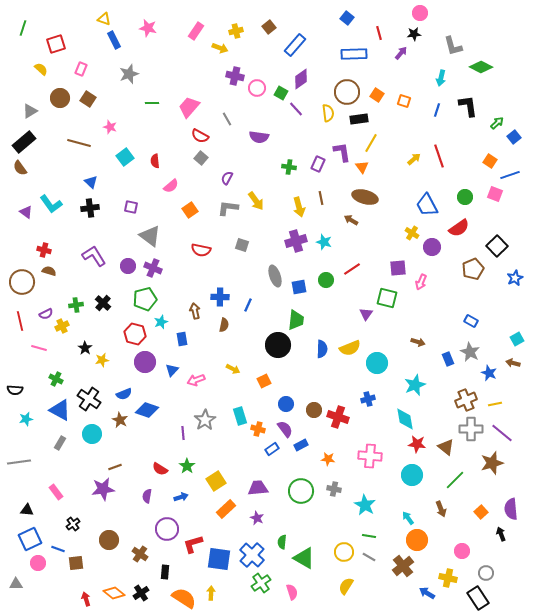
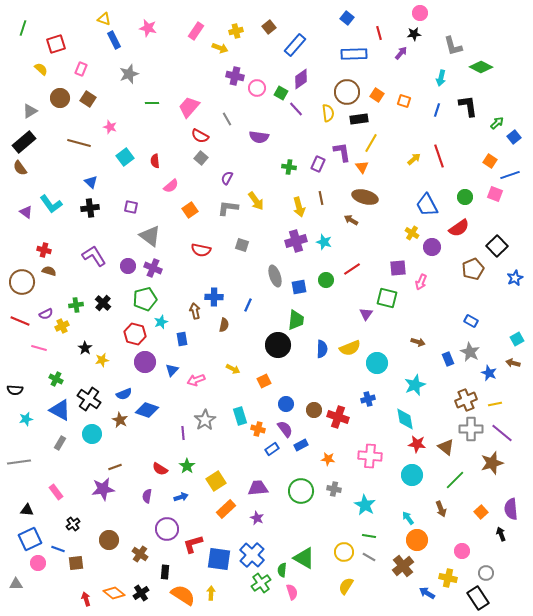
blue cross at (220, 297): moved 6 px left
red line at (20, 321): rotated 54 degrees counterclockwise
green semicircle at (282, 542): moved 28 px down
orange semicircle at (184, 598): moved 1 px left, 3 px up
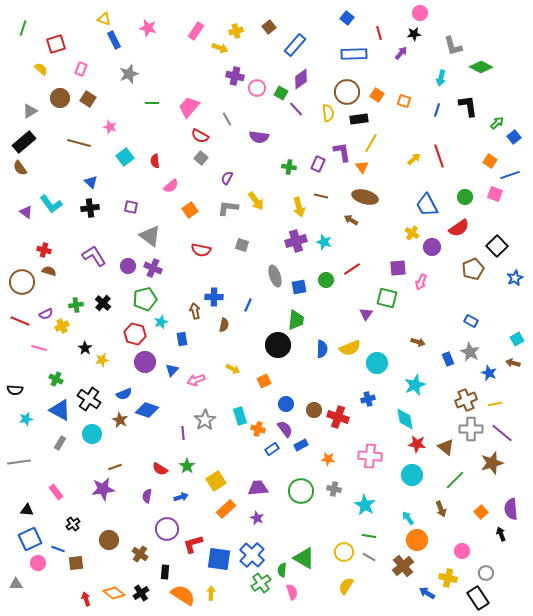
brown line at (321, 198): moved 2 px up; rotated 64 degrees counterclockwise
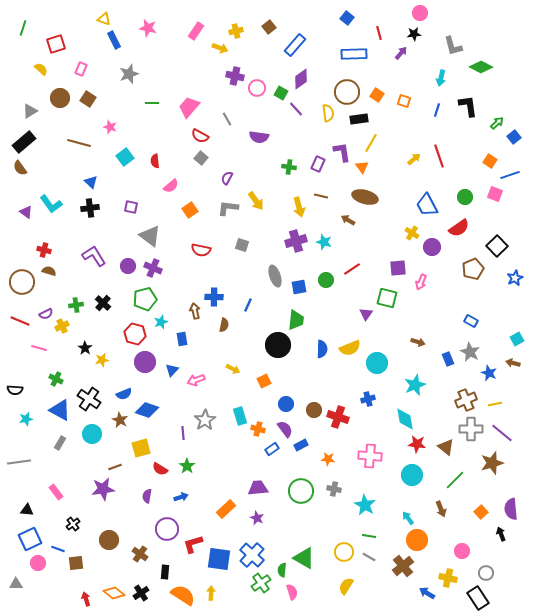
brown arrow at (351, 220): moved 3 px left
yellow square at (216, 481): moved 75 px left, 33 px up; rotated 18 degrees clockwise
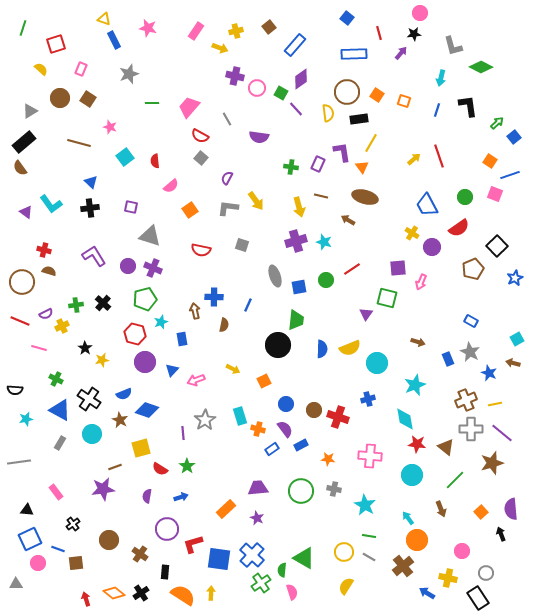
green cross at (289, 167): moved 2 px right
gray triangle at (150, 236): rotated 20 degrees counterclockwise
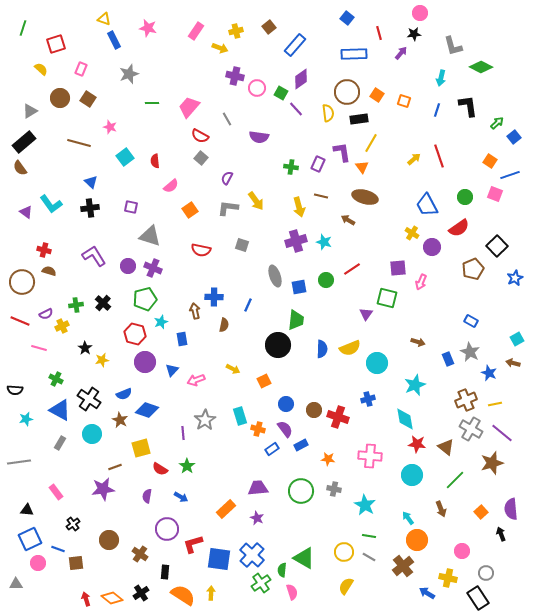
gray cross at (471, 429): rotated 30 degrees clockwise
blue arrow at (181, 497): rotated 48 degrees clockwise
orange diamond at (114, 593): moved 2 px left, 5 px down
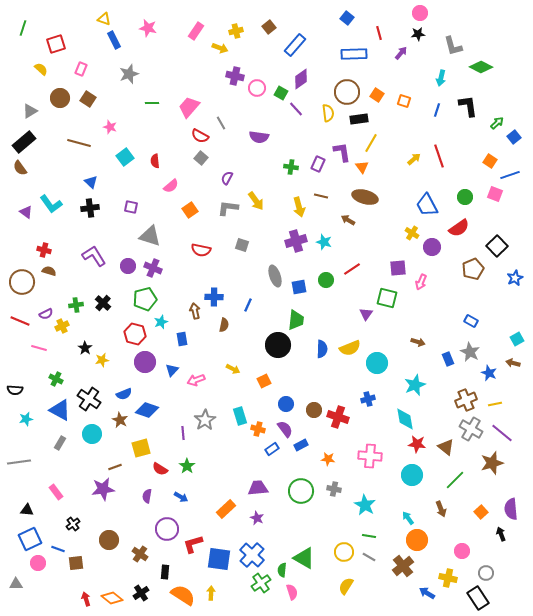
black star at (414, 34): moved 4 px right
gray line at (227, 119): moved 6 px left, 4 px down
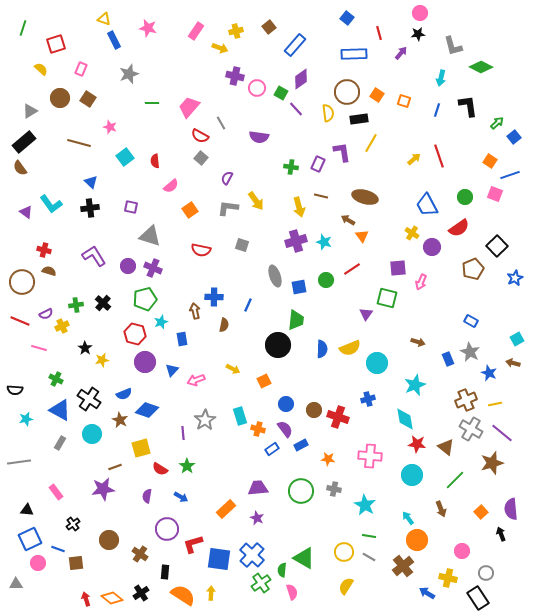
orange triangle at (362, 167): moved 69 px down
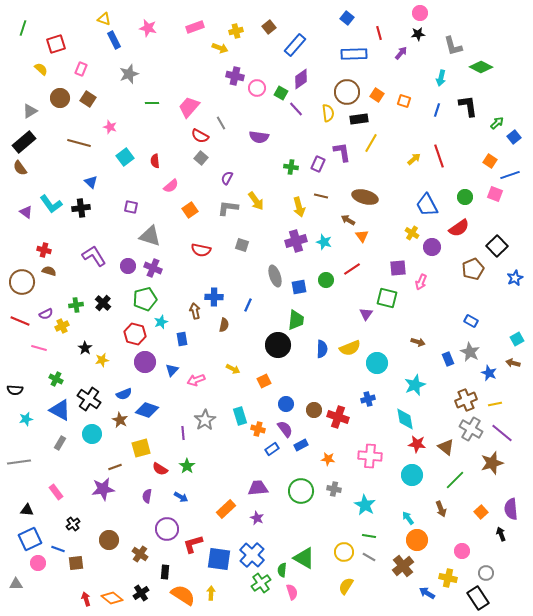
pink rectangle at (196, 31): moved 1 px left, 4 px up; rotated 36 degrees clockwise
black cross at (90, 208): moved 9 px left
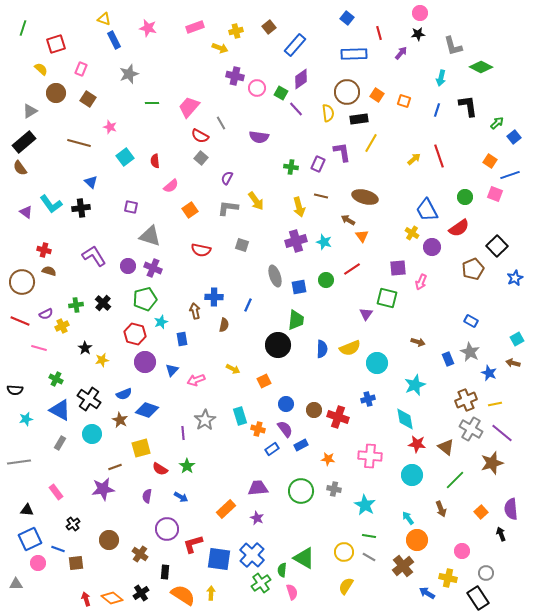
brown circle at (60, 98): moved 4 px left, 5 px up
blue trapezoid at (427, 205): moved 5 px down
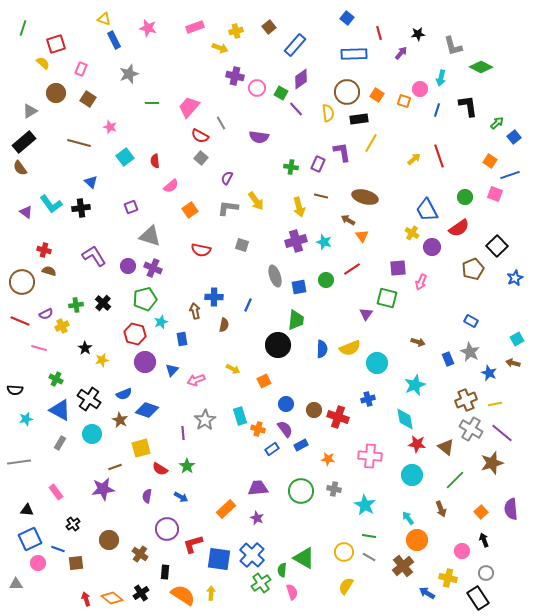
pink circle at (420, 13): moved 76 px down
yellow semicircle at (41, 69): moved 2 px right, 6 px up
purple square at (131, 207): rotated 32 degrees counterclockwise
black arrow at (501, 534): moved 17 px left, 6 px down
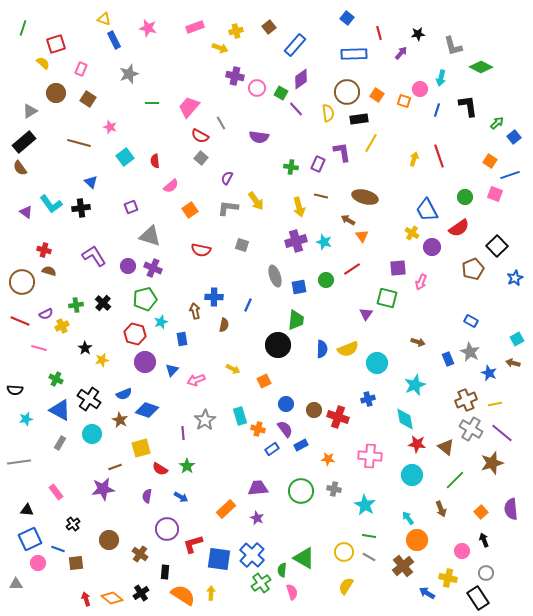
yellow arrow at (414, 159): rotated 32 degrees counterclockwise
yellow semicircle at (350, 348): moved 2 px left, 1 px down
